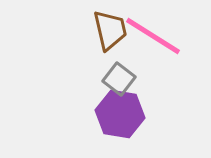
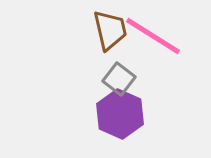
purple hexagon: rotated 15 degrees clockwise
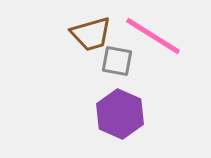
brown trapezoid: moved 19 px left, 4 px down; rotated 87 degrees clockwise
gray square: moved 2 px left, 18 px up; rotated 28 degrees counterclockwise
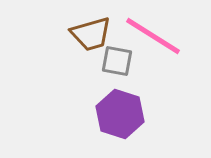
purple hexagon: rotated 6 degrees counterclockwise
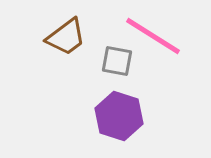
brown trapezoid: moved 25 px left, 3 px down; rotated 21 degrees counterclockwise
purple hexagon: moved 1 px left, 2 px down
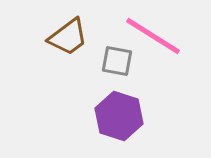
brown trapezoid: moved 2 px right
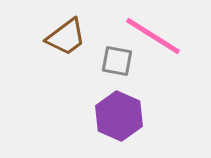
brown trapezoid: moved 2 px left
purple hexagon: rotated 6 degrees clockwise
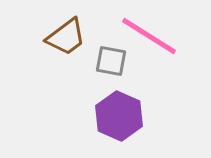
pink line: moved 4 px left
gray square: moved 6 px left
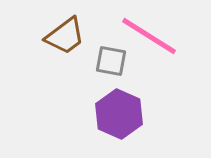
brown trapezoid: moved 1 px left, 1 px up
purple hexagon: moved 2 px up
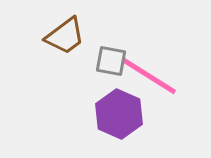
pink line: moved 40 px down
